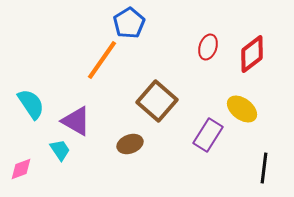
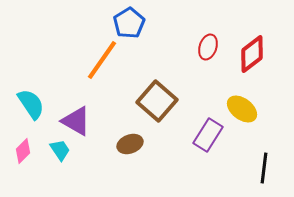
pink diamond: moved 2 px right, 18 px up; rotated 25 degrees counterclockwise
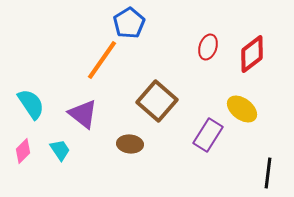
purple triangle: moved 7 px right, 7 px up; rotated 8 degrees clockwise
brown ellipse: rotated 25 degrees clockwise
black line: moved 4 px right, 5 px down
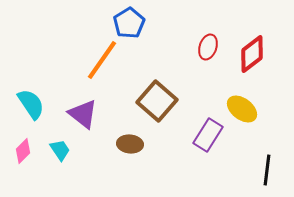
black line: moved 1 px left, 3 px up
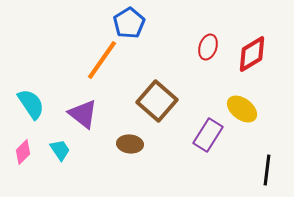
red diamond: rotated 6 degrees clockwise
pink diamond: moved 1 px down
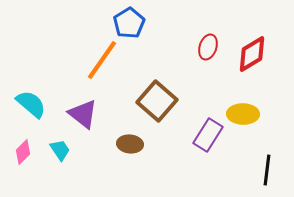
cyan semicircle: rotated 16 degrees counterclockwise
yellow ellipse: moved 1 px right, 5 px down; rotated 36 degrees counterclockwise
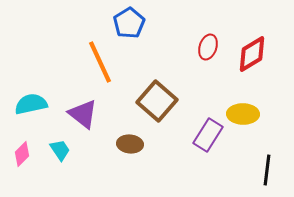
orange line: moved 2 px left, 2 px down; rotated 60 degrees counterclockwise
cyan semicircle: rotated 52 degrees counterclockwise
pink diamond: moved 1 px left, 2 px down
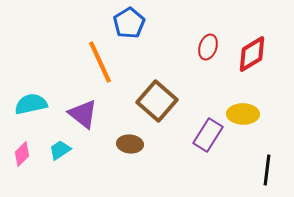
cyan trapezoid: rotated 90 degrees counterclockwise
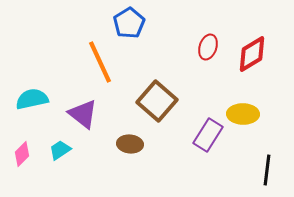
cyan semicircle: moved 1 px right, 5 px up
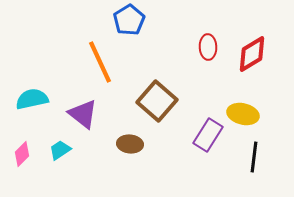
blue pentagon: moved 3 px up
red ellipse: rotated 20 degrees counterclockwise
yellow ellipse: rotated 12 degrees clockwise
black line: moved 13 px left, 13 px up
